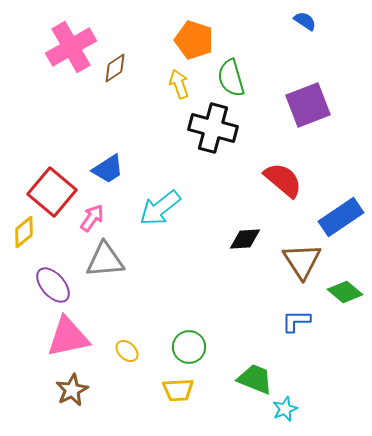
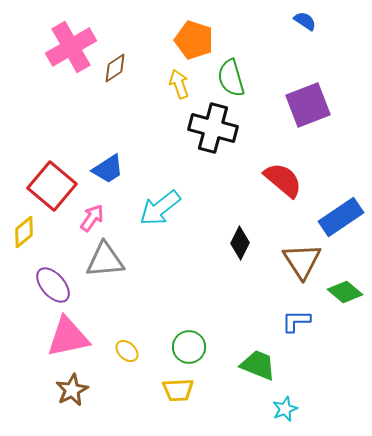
red square: moved 6 px up
black diamond: moved 5 px left, 4 px down; rotated 60 degrees counterclockwise
green trapezoid: moved 3 px right, 14 px up
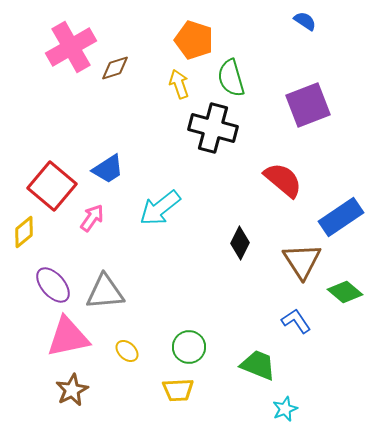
brown diamond: rotated 16 degrees clockwise
gray triangle: moved 32 px down
blue L-shape: rotated 56 degrees clockwise
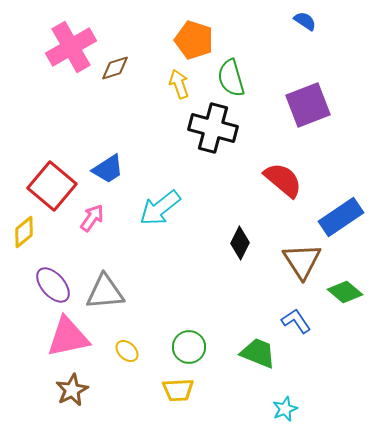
green trapezoid: moved 12 px up
